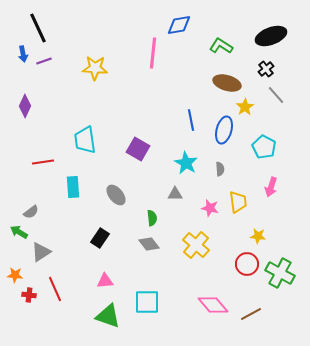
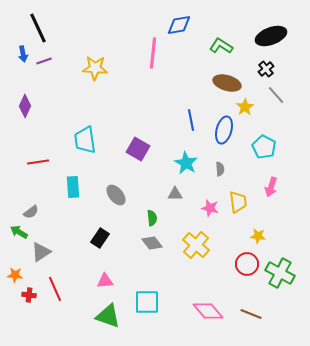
red line at (43, 162): moved 5 px left
gray diamond at (149, 244): moved 3 px right, 1 px up
pink diamond at (213, 305): moved 5 px left, 6 px down
brown line at (251, 314): rotated 50 degrees clockwise
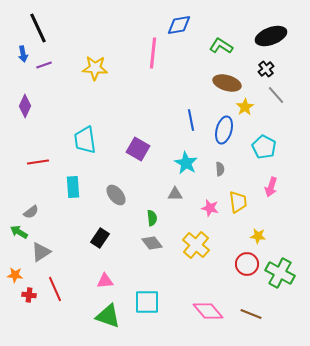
purple line at (44, 61): moved 4 px down
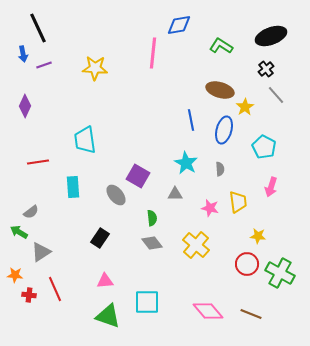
brown ellipse at (227, 83): moved 7 px left, 7 px down
purple square at (138, 149): moved 27 px down
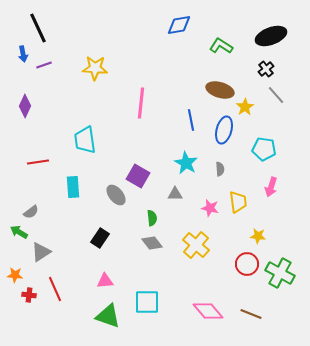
pink line at (153, 53): moved 12 px left, 50 px down
cyan pentagon at (264, 147): moved 2 px down; rotated 20 degrees counterclockwise
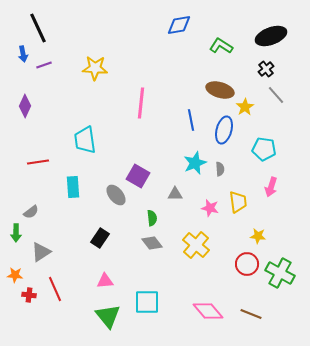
cyan star at (186, 163): moved 9 px right; rotated 20 degrees clockwise
green arrow at (19, 232): moved 3 px left, 1 px down; rotated 120 degrees counterclockwise
green triangle at (108, 316): rotated 32 degrees clockwise
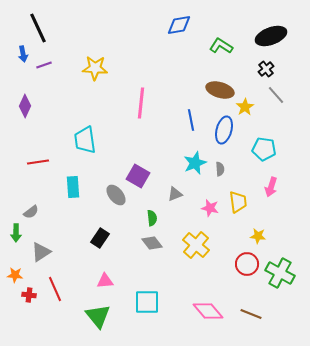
gray triangle at (175, 194): rotated 21 degrees counterclockwise
green triangle at (108, 316): moved 10 px left
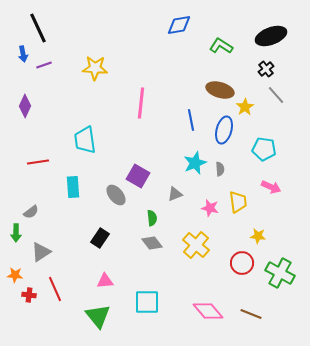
pink arrow at (271, 187): rotated 84 degrees counterclockwise
red circle at (247, 264): moved 5 px left, 1 px up
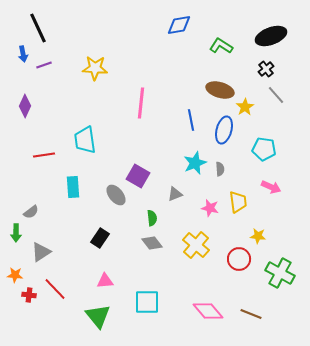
red line at (38, 162): moved 6 px right, 7 px up
red circle at (242, 263): moved 3 px left, 4 px up
red line at (55, 289): rotated 20 degrees counterclockwise
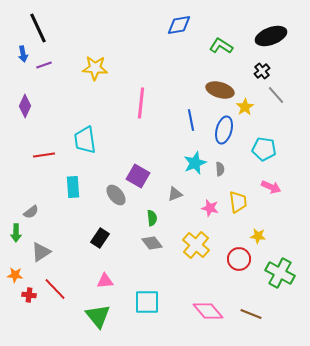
black cross at (266, 69): moved 4 px left, 2 px down
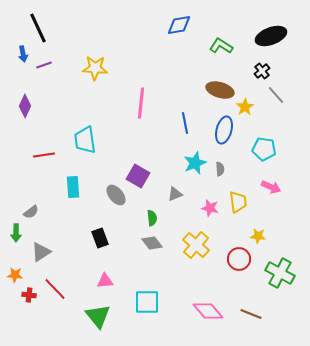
blue line at (191, 120): moved 6 px left, 3 px down
black rectangle at (100, 238): rotated 54 degrees counterclockwise
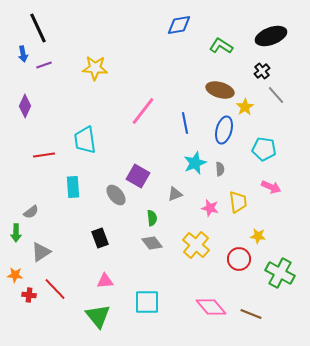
pink line at (141, 103): moved 2 px right, 8 px down; rotated 32 degrees clockwise
pink diamond at (208, 311): moved 3 px right, 4 px up
